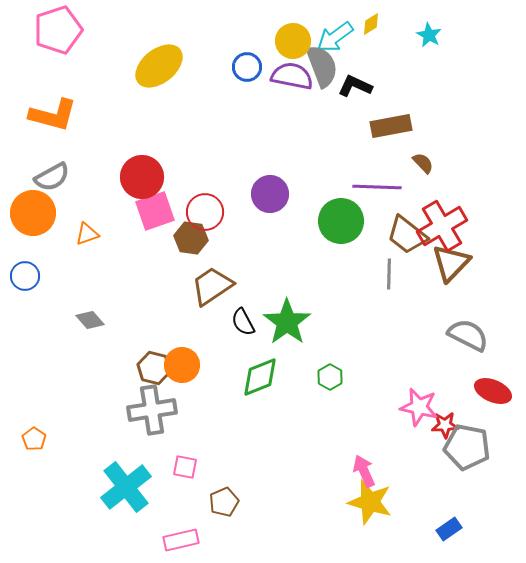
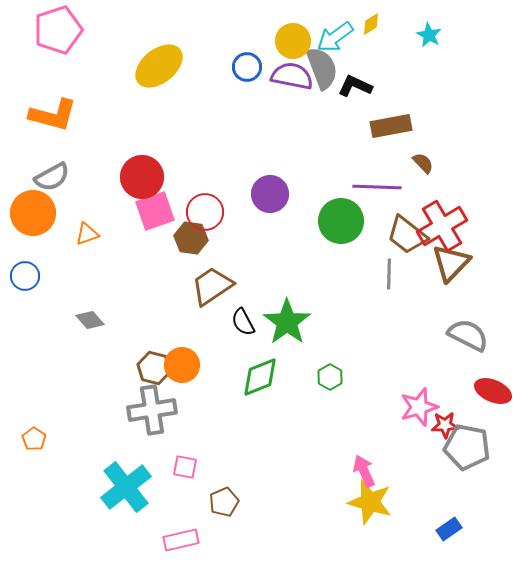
gray semicircle at (322, 66): moved 2 px down
pink star at (419, 407): rotated 30 degrees counterclockwise
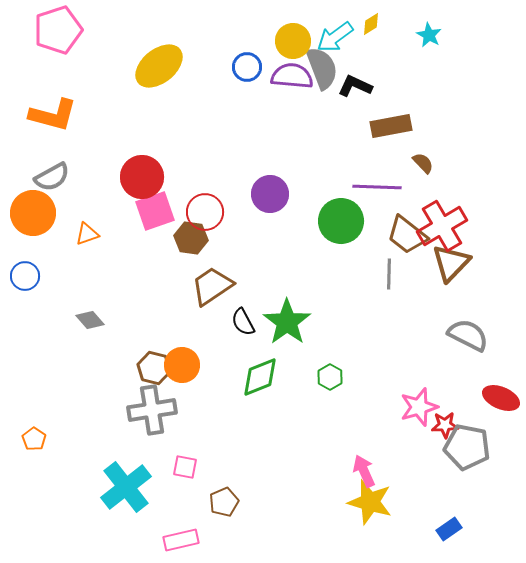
purple semicircle at (292, 76): rotated 6 degrees counterclockwise
red ellipse at (493, 391): moved 8 px right, 7 px down
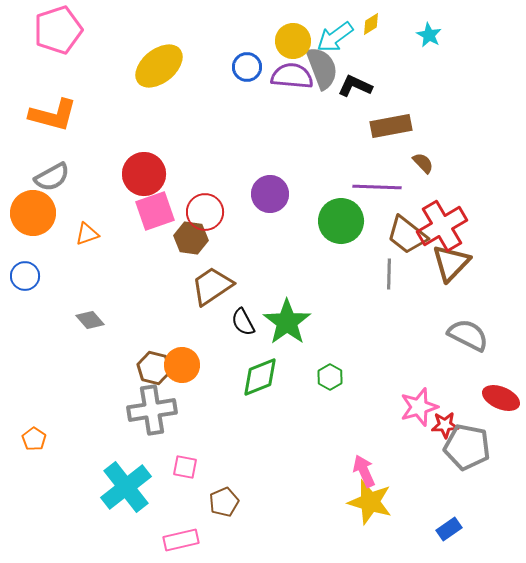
red circle at (142, 177): moved 2 px right, 3 px up
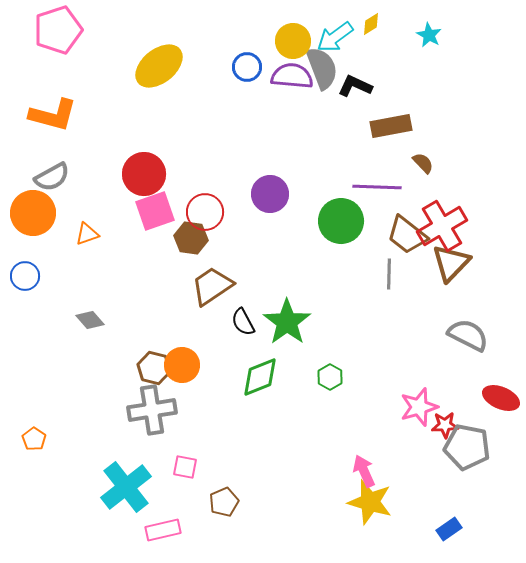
pink rectangle at (181, 540): moved 18 px left, 10 px up
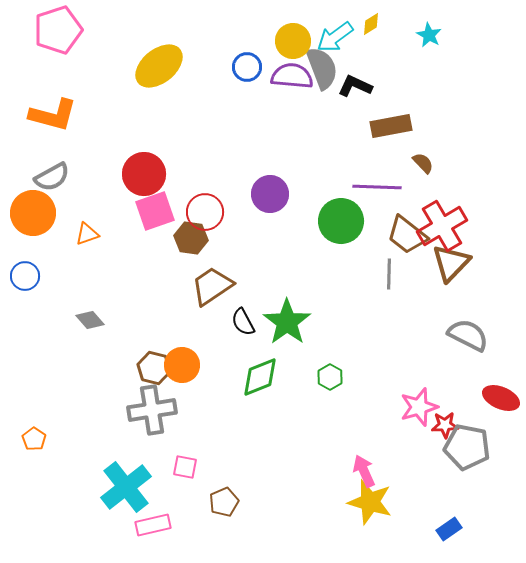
pink rectangle at (163, 530): moved 10 px left, 5 px up
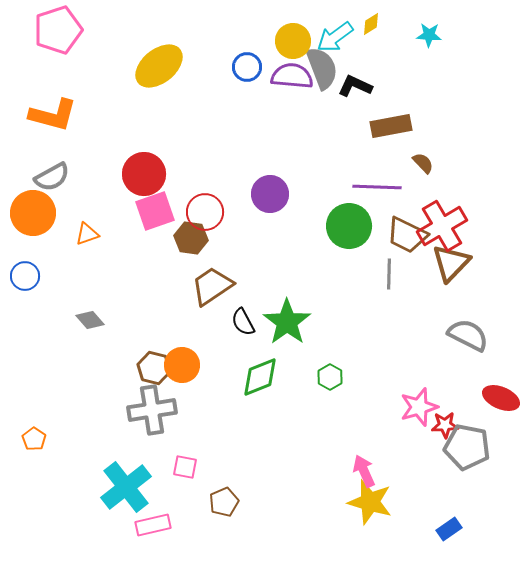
cyan star at (429, 35): rotated 25 degrees counterclockwise
green circle at (341, 221): moved 8 px right, 5 px down
brown trapezoid at (407, 235): rotated 12 degrees counterclockwise
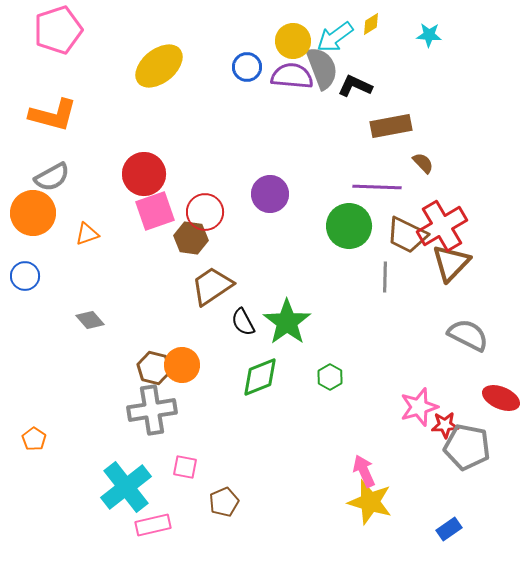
gray line at (389, 274): moved 4 px left, 3 px down
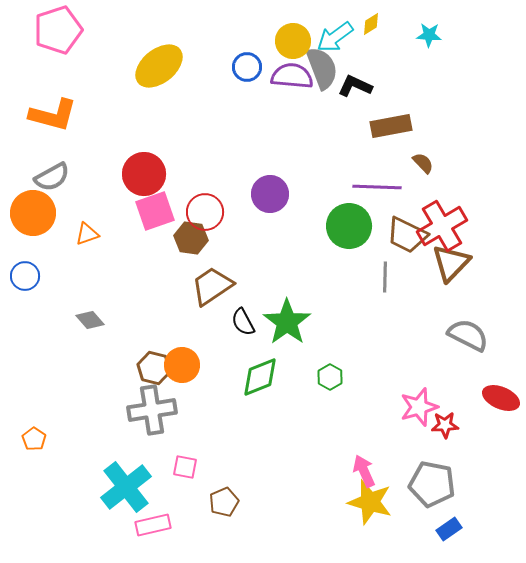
gray pentagon at (467, 447): moved 35 px left, 37 px down
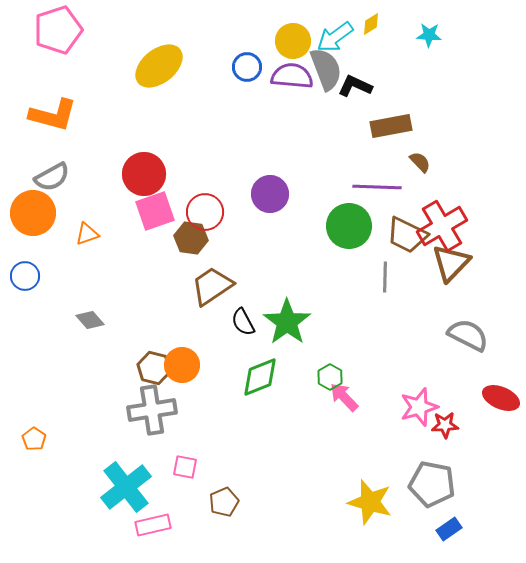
gray semicircle at (322, 68): moved 4 px right, 1 px down
brown semicircle at (423, 163): moved 3 px left, 1 px up
pink arrow at (364, 471): moved 20 px left, 74 px up; rotated 20 degrees counterclockwise
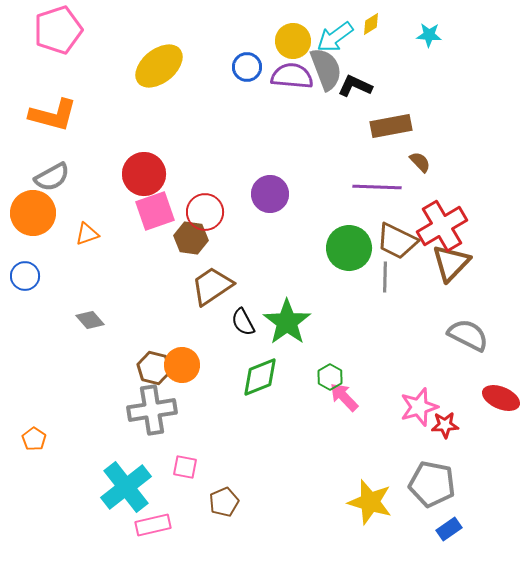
green circle at (349, 226): moved 22 px down
brown trapezoid at (407, 235): moved 10 px left, 6 px down
